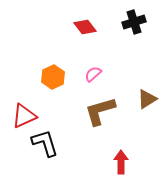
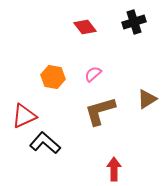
orange hexagon: rotated 25 degrees counterclockwise
black L-shape: rotated 32 degrees counterclockwise
red arrow: moved 7 px left, 7 px down
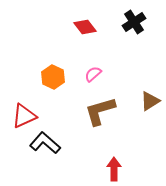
black cross: rotated 15 degrees counterclockwise
orange hexagon: rotated 15 degrees clockwise
brown triangle: moved 3 px right, 2 px down
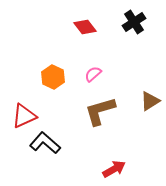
red arrow: rotated 60 degrees clockwise
